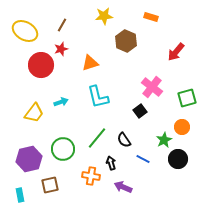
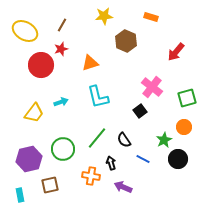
orange circle: moved 2 px right
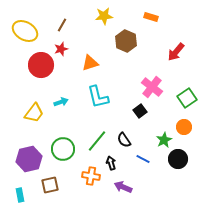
green square: rotated 18 degrees counterclockwise
green line: moved 3 px down
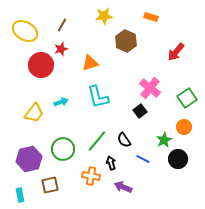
pink cross: moved 2 px left, 1 px down
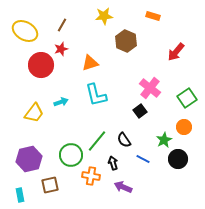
orange rectangle: moved 2 px right, 1 px up
cyan L-shape: moved 2 px left, 2 px up
green circle: moved 8 px right, 6 px down
black arrow: moved 2 px right
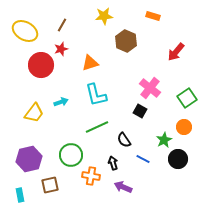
black square: rotated 24 degrees counterclockwise
green line: moved 14 px up; rotated 25 degrees clockwise
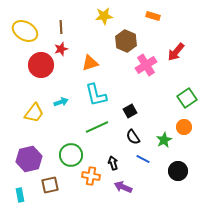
brown line: moved 1 px left, 2 px down; rotated 32 degrees counterclockwise
pink cross: moved 4 px left, 23 px up; rotated 20 degrees clockwise
black square: moved 10 px left; rotated 32 degrees clockwise
black semicircle: moved 9 px right, 3 px up
black circle: moved 12 px down
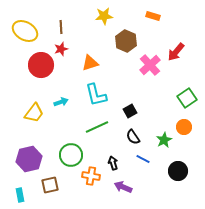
pink cross: moved 4 px right; rotated 10 degrees counterclockwise
